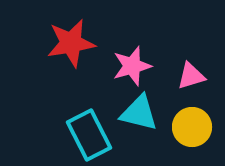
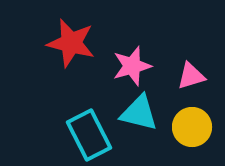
red star: rotated 24 degrees clockwise
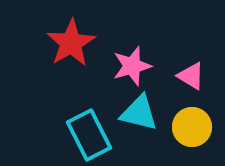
red star: rotated 27 degrees clockwise
pink triangle: rotated 48 degrees clockwise
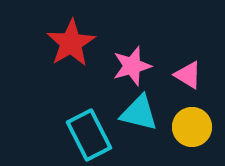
pink triangle: moved 3 px left, 1 px up
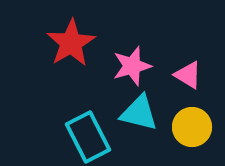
cyan rectangle: moved 1 px left, 2 px down
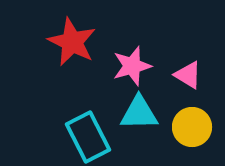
red star: moved 1 px right, 1 px up; rotated 15 degrees counterclockwise
cyan triangle: rotated 15 degrees counterclockwise
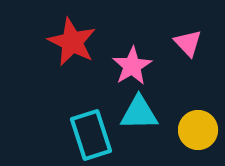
pink star: rotated 15 degrees counterclockwise
pink triangle: moved 32 px up; rotated 16 degrees clockwise
yellow circle: moved 6 px right, 3 px down
cyan rectangle: moved 3 px right, 2 px up; rotated 9 degrees clockwise
